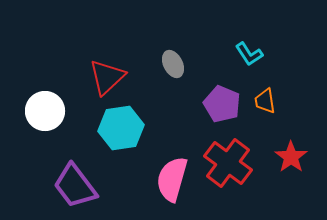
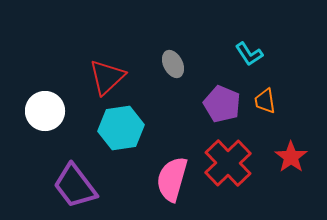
red cross: rotated 9 degrees clockwise
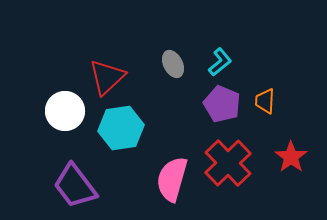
cyan L-shape: moved 29 px left, 8 px down; rotated 96 degrees counterclockwise
orange trapezoid: rotated 12 degrees clockwise
white circle: moved 20 px right
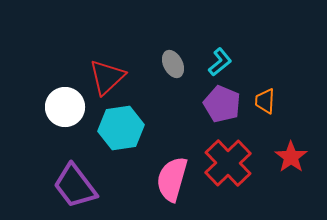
white circle: moved 4 px up
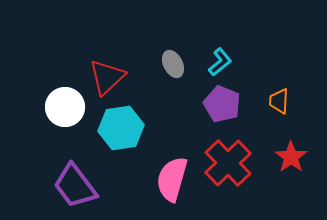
orange trapezoid: moved 14 px right
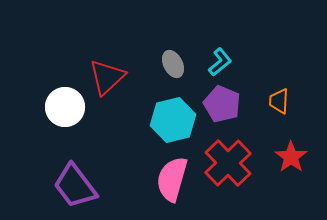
cyan hexagon: moved 52 px right, 8 px up; rotated 6 degrees counterclockwise
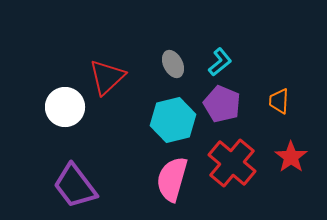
red cross: moved 4 px right; rotated 6 degrees counterclockwise
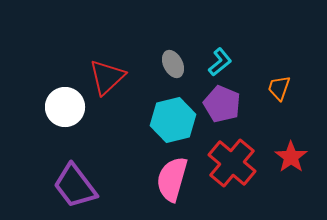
orange trapezoid: moved 13 px up; rotated 16 degrees clockwise
